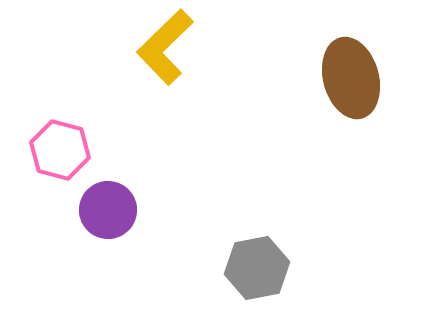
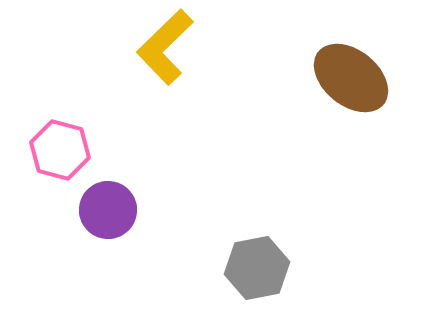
brown ellipse: rotated 36 degrees counterclockwise
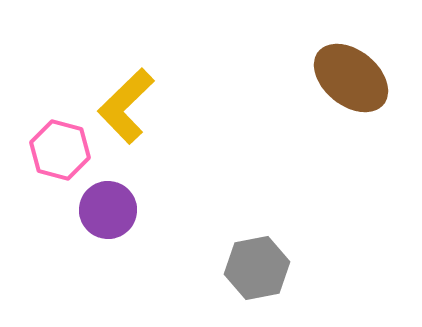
yellow L-shape: moved 39 px left, 59 px down
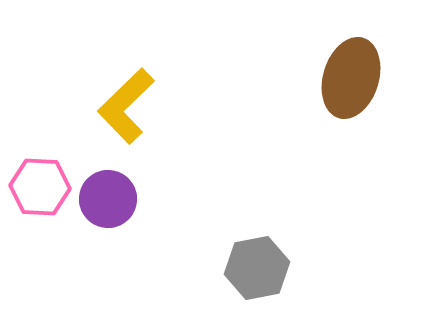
brown ellipse: rotated 68 degrees clockwise
pink hexagon: moved 20 px left, 37 px down; rotated 12 degrees counterclockwise
purple circle: moved 11 px up
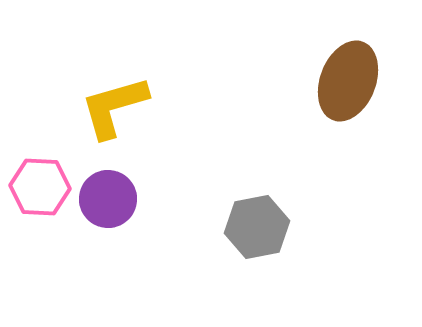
brown ellipse: moved 3 px left, 3 px down; rotated 4 degrees clockwise
yellow L-shape: moved 12 px left, 1 px down; rotated 28 degrees clockwise
gray hexagon: moved 41 px up
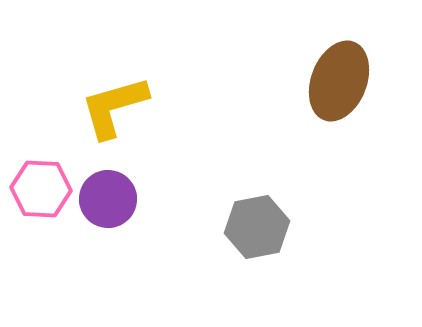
brown ellipse: moved 9 px left
pink hexagon: moved 1 px right, 2 px down
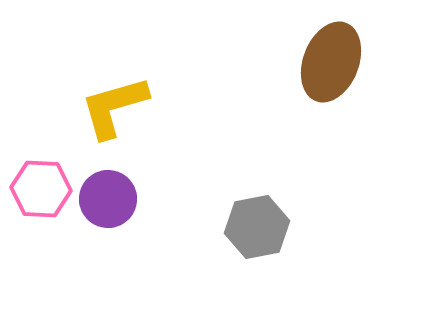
brown ellipse: moved 8 px left, 19 px up
